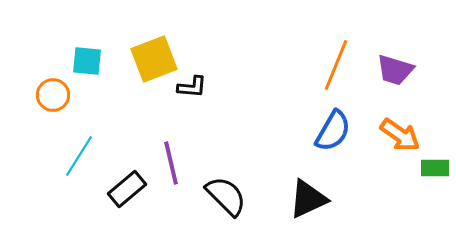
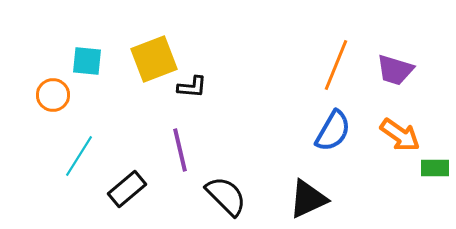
purple line: moved 9 px right, 13 px up
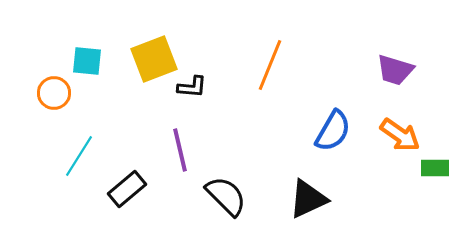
orange line: moved 66 px left
orange circle: moved 1 px right, 2 px up
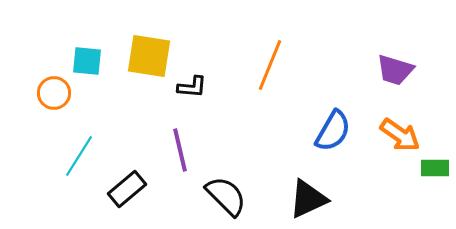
yellow square: moved 5 px left, 3 px up; rotated 30 degrees clockwise
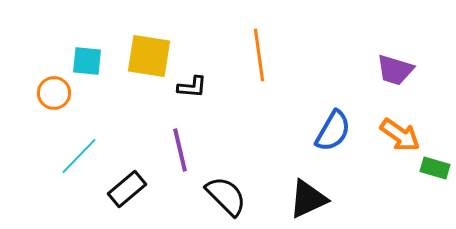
orange line: moved 11 px left, 10 px up; rotated 30 degrees counterclockwise
cyan line: rotated 12 degrees clockwise
green rectangle: rotated 16 degrees clockwise
